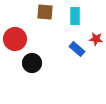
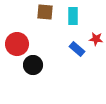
cyan rectangle: moved 2 px left
red circle: moved 2 px right, 5 px down
black circle: moved 1 px right, 2 px down
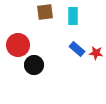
brown square: rotated 12 degrees counterclockwise
red star: moved 14 px down
red circle: moved 1 px right, 1 px down
black circle: moved 1 px right
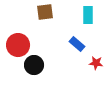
cyan rectangle: moved 15 px right, 1 px up
blue rectangle: moved 5 px up
red star: moved 10 px down
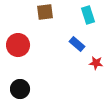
cyan rectangle: rotated 18 degrees counterclockwise
black circle: moved 14 px left, 24 px down
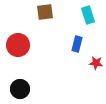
blue rectangle: rotated 63 degrees clockwise
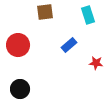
blue rectangle: moved 8 px left, 1 px down; rotated 35 degrees clockwise
